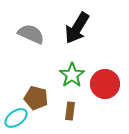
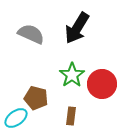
red circle: moved 3 px left
brown rectangle: moved 1 px right, 5 px down
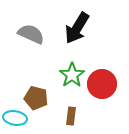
cyan ellipse: moved 1 px left; rotated 45 degrees clockwise
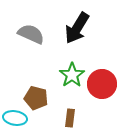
brown rectangle: moved 1 px left, 2 px down
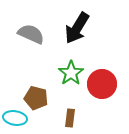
green star: moved 1 px left, 2 px up
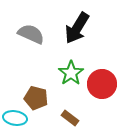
brown rectangle: rotated 60 degrees counterclockwise
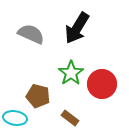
brown pentagon: moved 2 px right, 2 px up
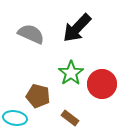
black arrow: rotated 12 degrees clockwise
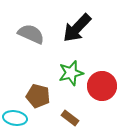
green star: rotated 20 degrees clockwise
red circle: moved 2 px down
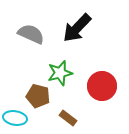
green star: moved 11 px left
brown rectangle: moved 2 px left
